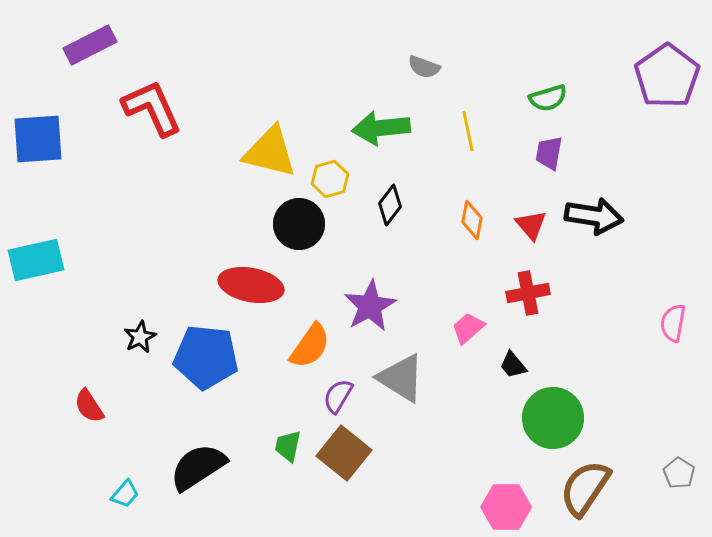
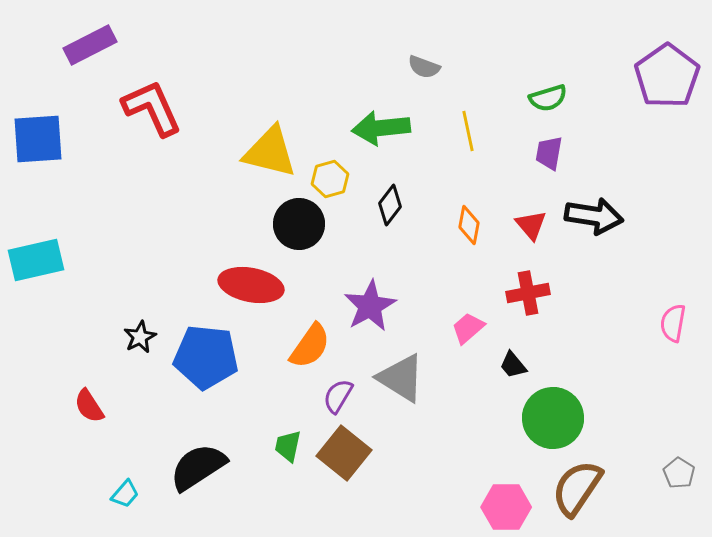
orange diamond: moved 3 px left, 5 px down
brown semicircle: moved 8 px left
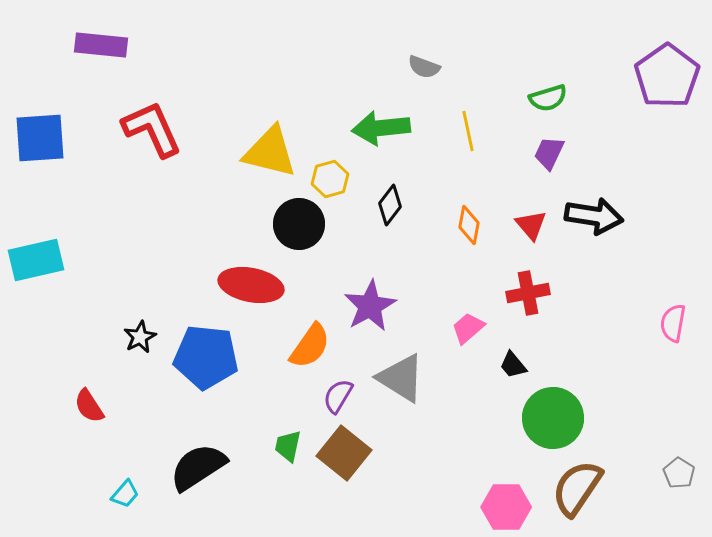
purple rectangle: moved 11 px right; rotated 33 degrees clockwise
red L-shape: moved 21 px down
blue square: moved 2 px right, 1 px up
purple trapezoid: rotated 15 degrees clockwise
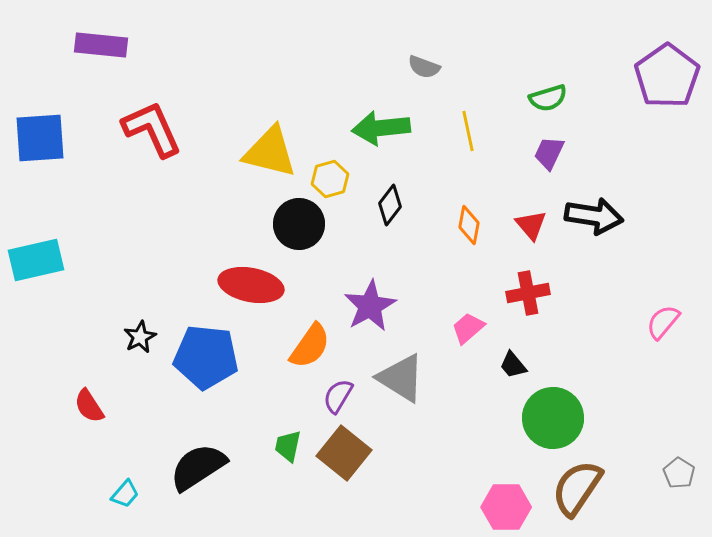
pink semicircle: moved 10 px left, 1 px up; rotated 30 degrees clockwise
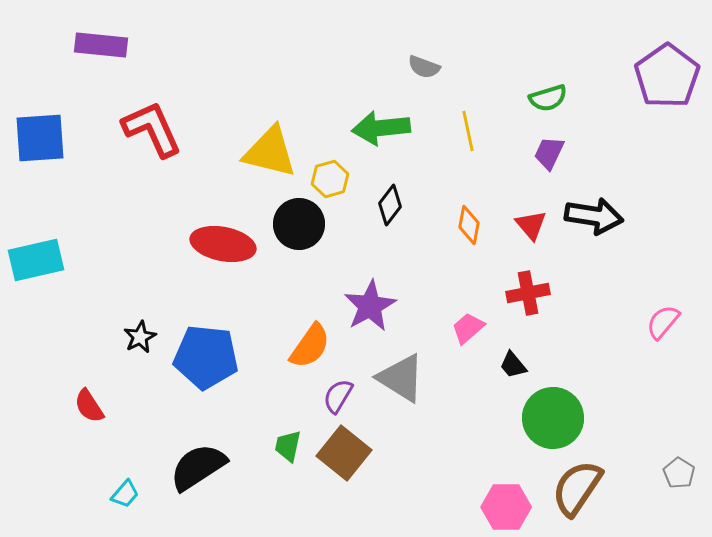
red ellipse: moved 28 px left, 41 px up
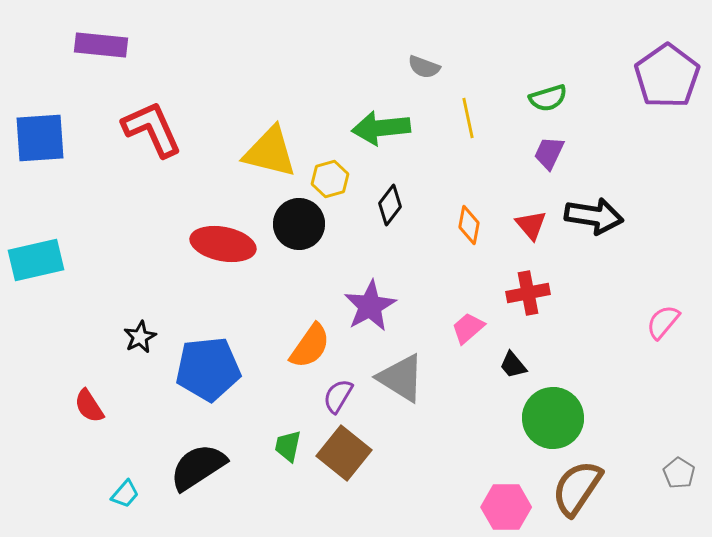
yellow line: moved 13 px up
blue pentagon: moved 2 px right, 12 px down; rotated 12 degrees counterclockwise
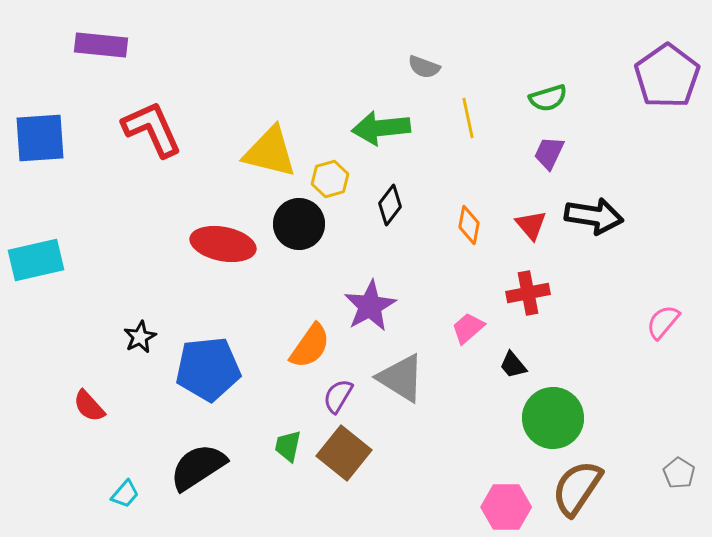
red semicircle: rotated 9 degrees counterclockwise
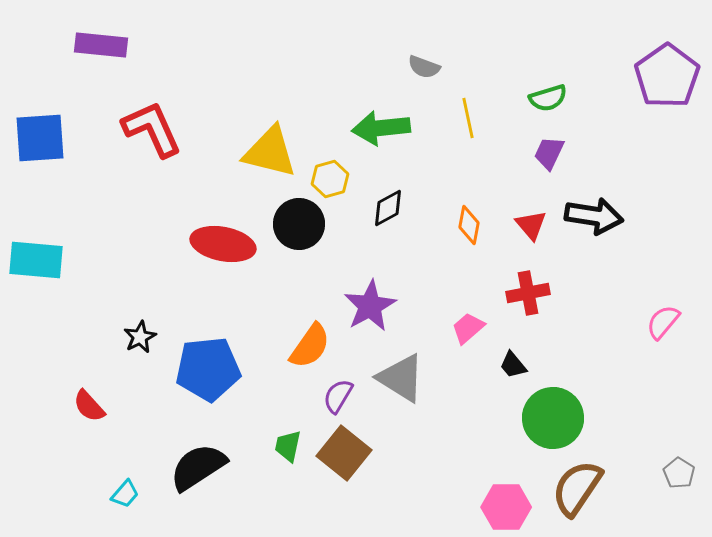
black diamond: moved 2 px left, 3 px down; rotated 24 degrees clockwise
cyan rectangle: rotated 18 degrees clockwise
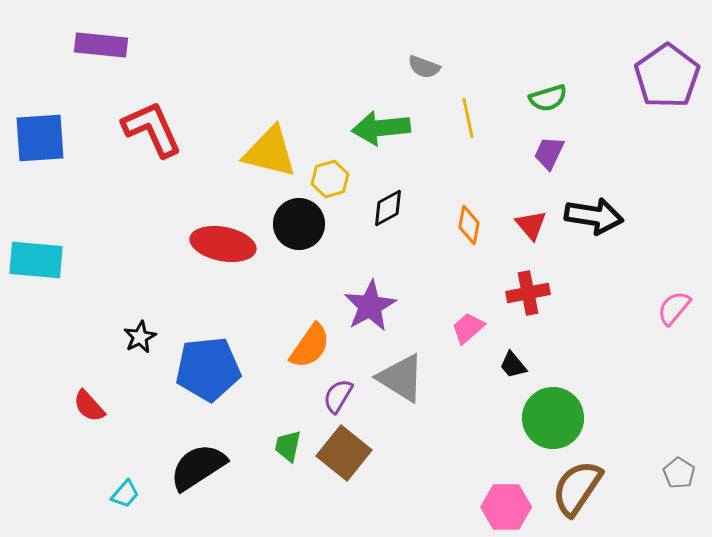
pink semicircle: moved 11 px right, 14 px up
